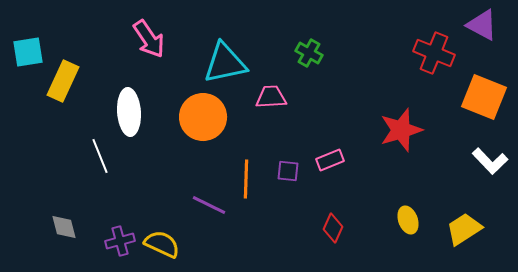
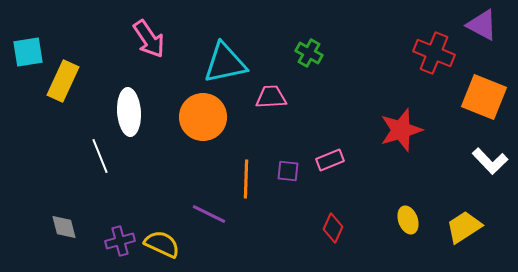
purple line: moved 9 px down
yellow trapezoid: moved 2 px up
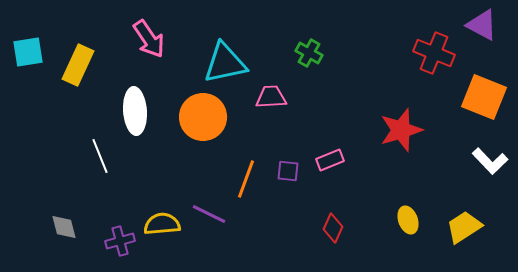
yellow rectangle: moved 15 px right, 16 px up
white ellipse: moved 6 px right, 1 px up
orange line: rotated 18 degrees clockwise
yellow semicircle: moved 20 px up; rotated 30 degrees counterclockwise
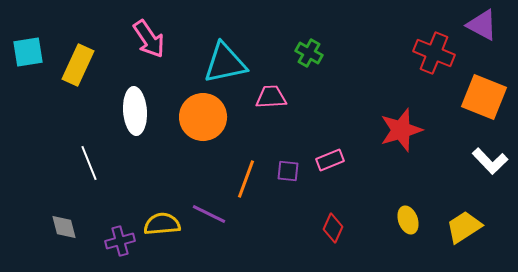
white line: moved 11 px left, 7 px down
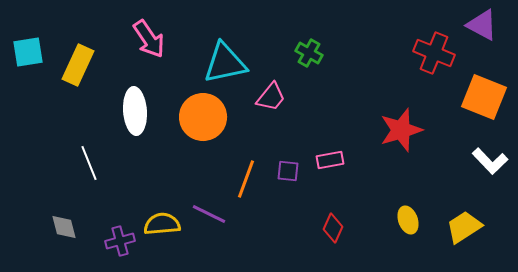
pink trapezoid: rotated 132 degrees clockwise
pink rectangle: rotated 12 degrees clockwise
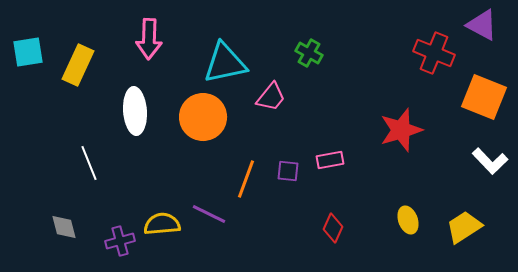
pink arrow: rotated 36 degrees clockwise
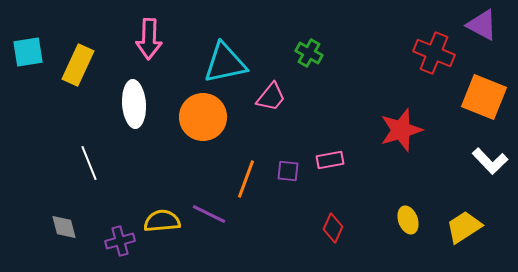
white ellipse: moved 1 px left, 7 px up
yellow semicircle: moved 3 px up
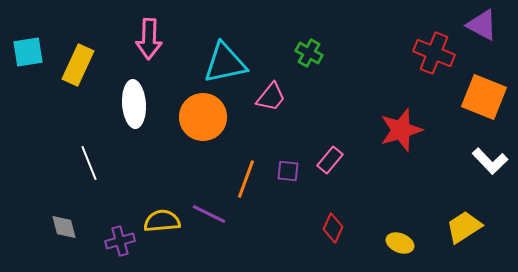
pink rectangle: rotated 40 degrees counterclockwise
yellow ellipse: moved 8 px left, 23 px down; rotated 48 degrees counterclockwise
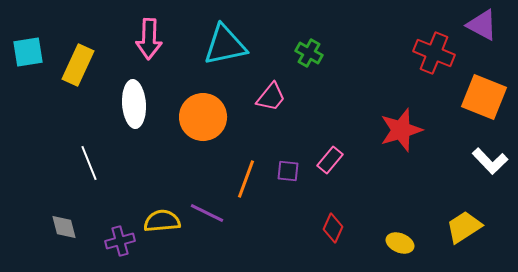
cyan triangle: moved 18 px up
purple line: moved 2 px left, 1 px up
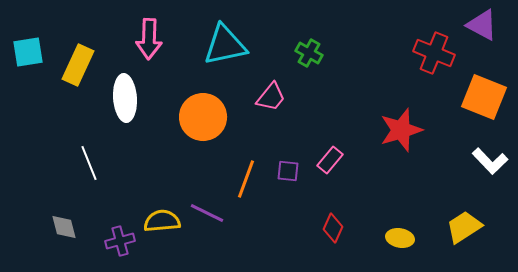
white ellipse: moved 9 px left, 6 px up
yellow ellipse: moved 5 px up; rotated 12 degrees counterclockwise
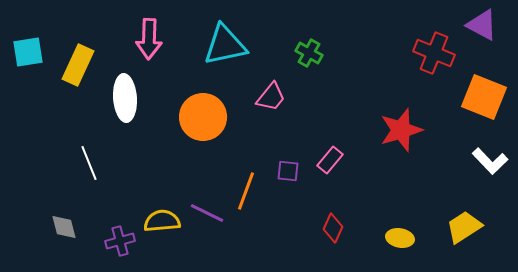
orange line: moved 12 px down
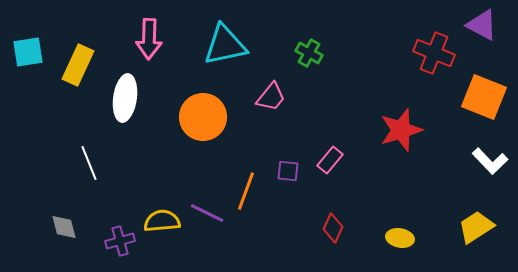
white ellipse: rotated 12 degrees clockwise
yellow trapezoid: moved 12 px right
